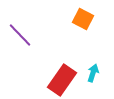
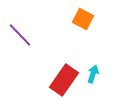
cyan arrow: moved 1 px down
red rectangle: moved 2 px right
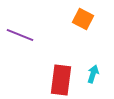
purple line: rotated 24 degrees counterclockwise
red rectangle: moved 3 px left; rotated 28 degrees counterclockwise
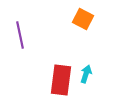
purple line: rotated 56 degrees clockwise
cyan arrow: moved 7 px left
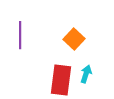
orange square: moved 9 px left, 20 px down; rotated 15 degrees clockwise
purple line: rotated 12 degrees clockwise
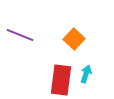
purple line: rotated 68 degrees counterclockwise
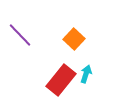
purple line: rotated 24 degrees clockwise
red rectangle: rotated 32 degrees clockwise
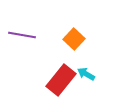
purple line: moved 2 px right; rotated 36 degrees counterclockwise
cyan arrow: rotated 78 degrees counterclockwise
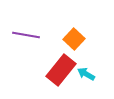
purple line: moved 4 px right
red rectangle: moved 10 px up
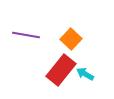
orange square: moved 3 px left
cyan arrow: moved 1 px left
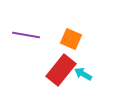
orange square: rotated 20 degrees counterclockwise
cyan arrow: moved 2 px left
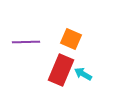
purple line: moved 7 px down; rotated 12 degrees counterclockwise
red rectangle: rotated 16 degrees counterclockwise
